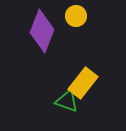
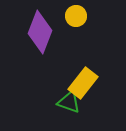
purple diamond: moved 2 px left, 1 px down
green triangle: moved 2 px right, 1 px down
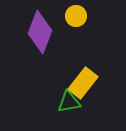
green triangle: rotated 30 degrees counterclockwise
